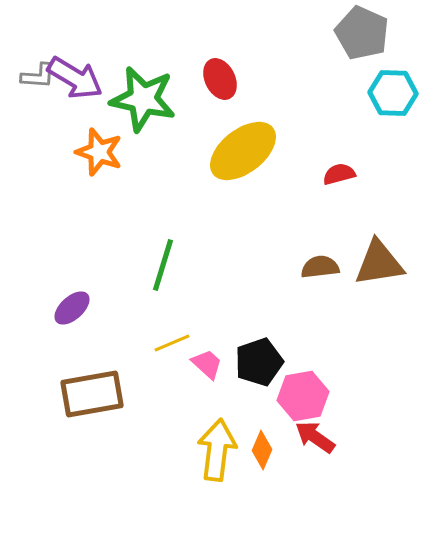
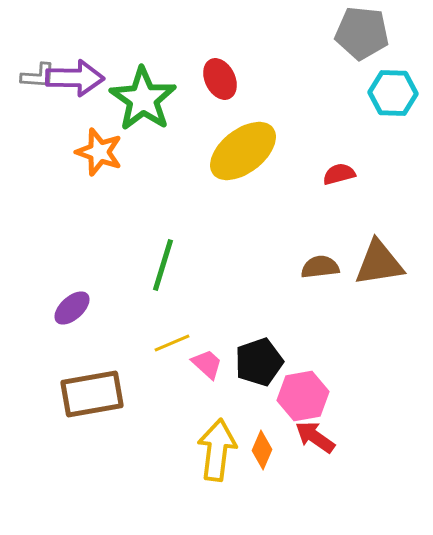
gray pentagon: rotated 18 degrees counterclockwise
purple arrow: rotated 30 degrees counterclockwise
green star: rotated 22 degrees clockwise
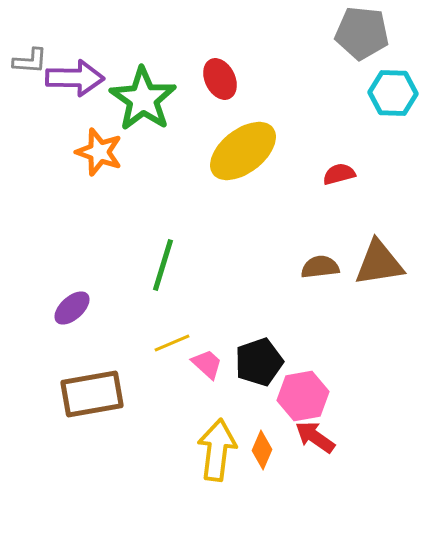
gray L-shape: moved 8 px left, 15 px up
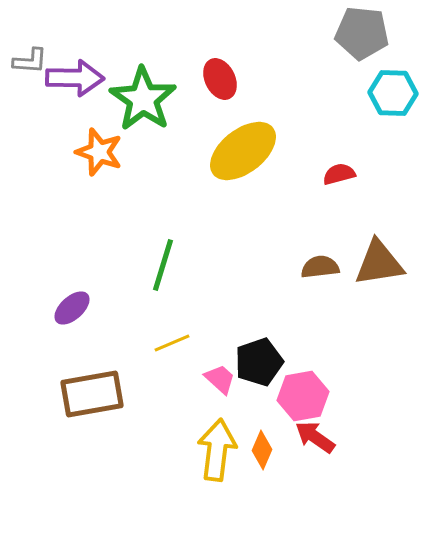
pink trapezoid: moved 13 px right, 15 px down
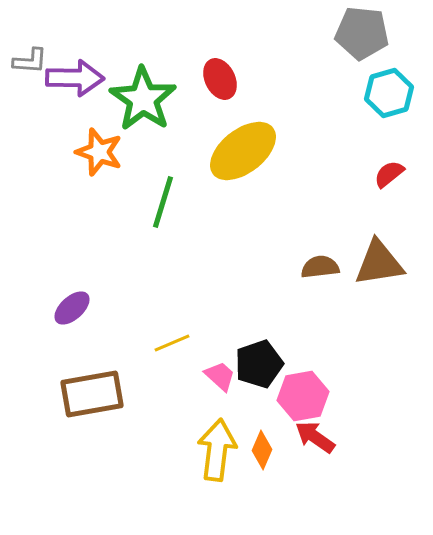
cyan hexagon: moved 4 px left; rotated 18 degrees counterclockwise
red semicircle: moved 50 px right; rotated 24 degrees counterclockwise
green line: moved 63 px up
black pentagon: moved 2 px down
pink trapezoid: moved 3 px up
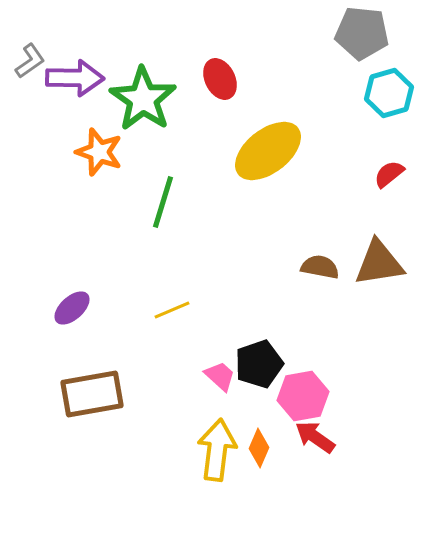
gray L-shape: rotated 39 degrees counterclockwise
yellow ellipse: moved 25 px right
brown semicircle: rotated 18 degrees clockwise
yellow line: moved 33 px up
orange diamond: moved 3 px left, 2 px up
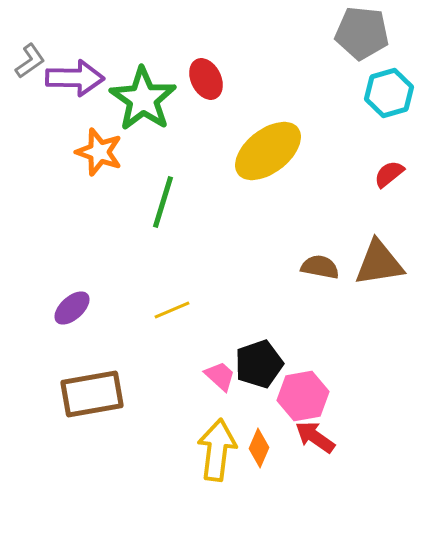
red ellipse: moved 14 px left
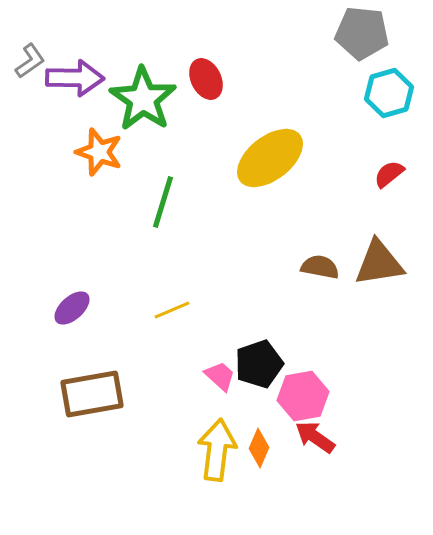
yellow ellipse: moved 2 px right, 7 px down
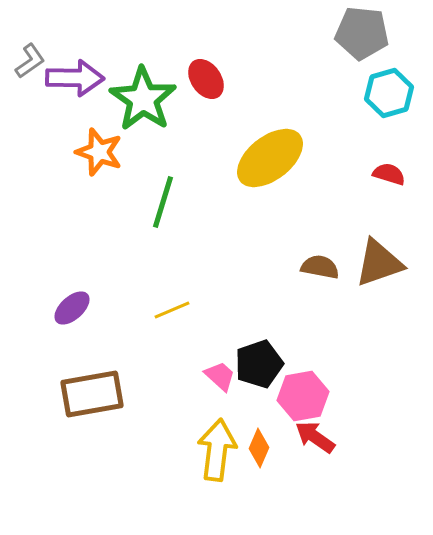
red ellipse: rotated 9 degrees counterclockwise
red semicircle: rotated 56 degrees clockwise
brown triangle: rotated 10 degrees counterclockwise
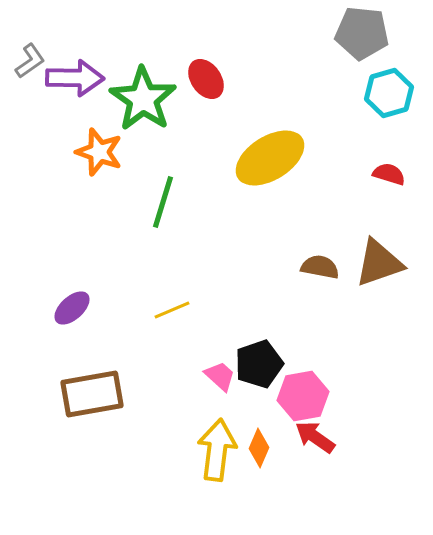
yellow ellipse: rotated 6 degrees clockwise
